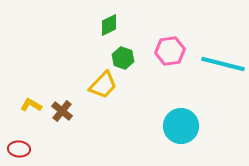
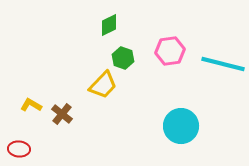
brown cross: moved 3 px down
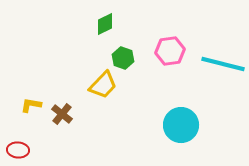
green diamond: moved 4 px left, 1 px up
yellow L-shape: rotated 20 degrees counterclockwise
cyan circle: moved 1 px up
red ellipse: moved 1 px left, 1 px down
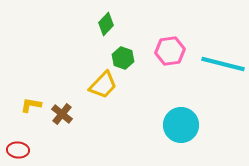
green diamond: moved 1 px right; rotated 20 degrees counterclockwise
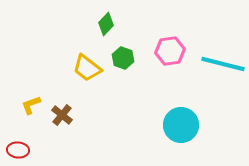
yellow trapezoid: moved 16 px left, 17 px up; rotated 84 degrees clockwise
yellow L-shape: rotated 30 degrees counterclockwise
brown cross: moved 1 px down
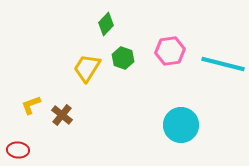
yellow trapezoid: rotated 84 degrees clockwise
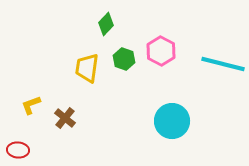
pink hexagon: moved 9 px left; rotated 24 degrees counterclockwise
green hexagon: moved 1 px right, 1 px down
yellow trapezoid: rotated 24 degrees counterclockwise
brown cross: moved 3 px right, 3 px down
cyan circle: moved 9 px left, 4 px up
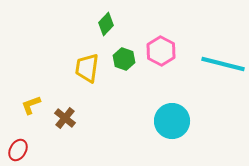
red ellipse: rotated 65 degrees counterclockwise
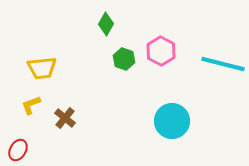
green diamond: rotated 15 degrees counterclockwise
yellow trapezoid: moved 45 px left; rotated 104 degrees counterclockwise
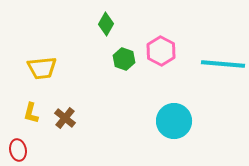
cyan line: rotated 9 degrees counterclockwise
yellow L-shape: moved 8 px down; rotated 55 degrees counterclockwise
cyan circle: moved 2 px right
red ellipse: rotated 40 degrees counterclockwise
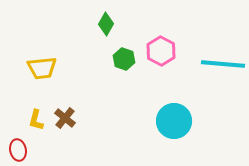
yellow L-shape: moved 5 px right, 7 px down
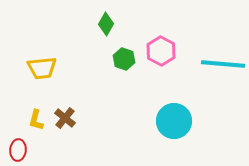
red ellipse: rotated 15 degrees clockwise
